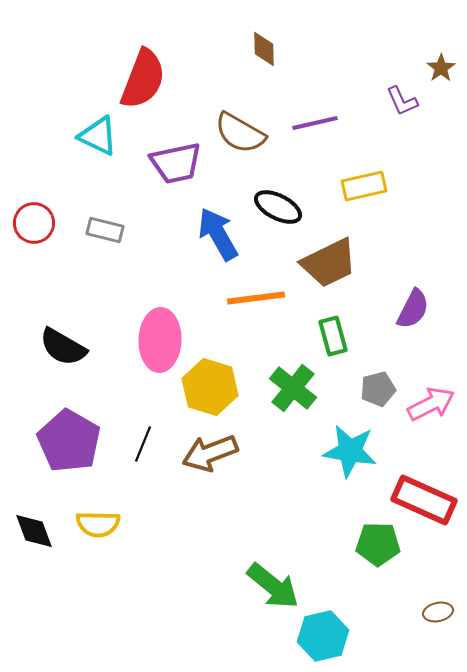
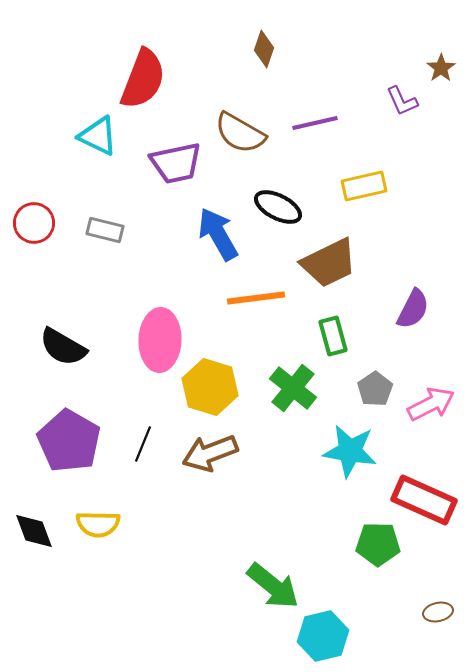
brown diamond: rotated 21 degrees clockwise
gray pentagon: moved 3 px left; rotated 20 degrees counterclockwise
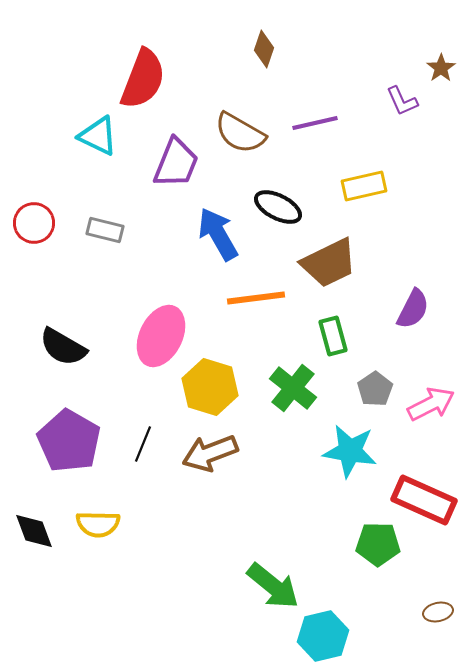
purple trapezoid: rotated 56 degrees counterclockwise
pink ellipse: moved 1 px right, 4 px up; rotated 24 degrees clockwise
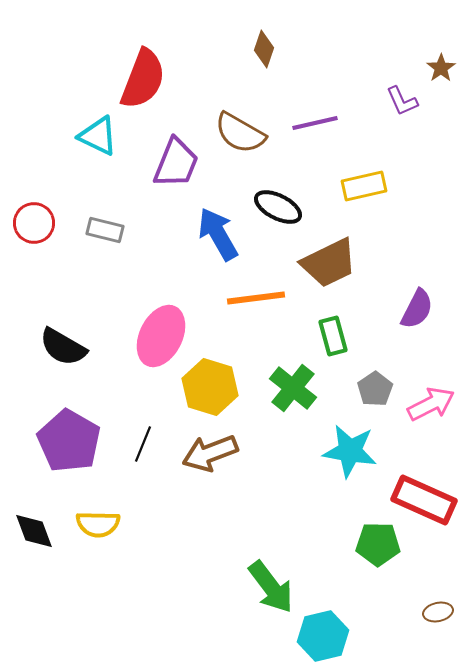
purple semicircle: moved 4 px right
green arrow: moved 2 px left, 1 px down; rotated 14 degrees clockwise
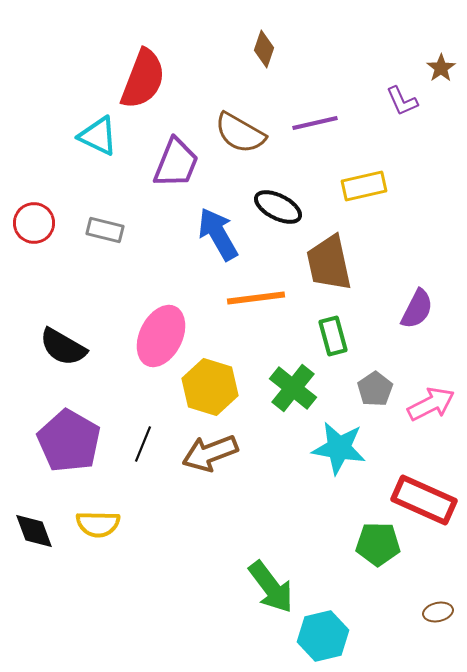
brown trapezoid: rotated 104 degrees clockwise
cyan star: moved 11 px left, 3 px up
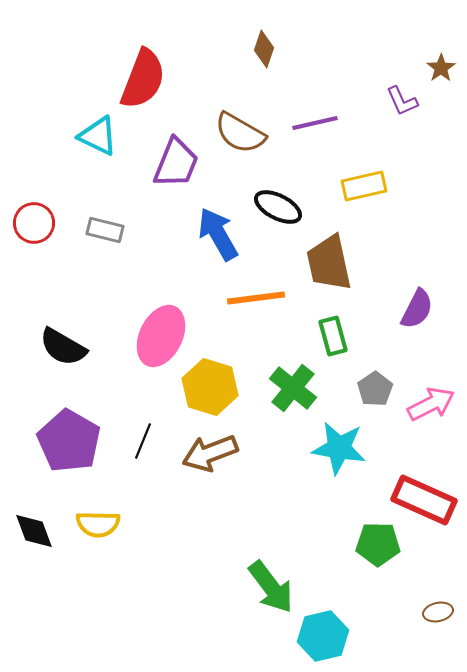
black line: moved 3 px up
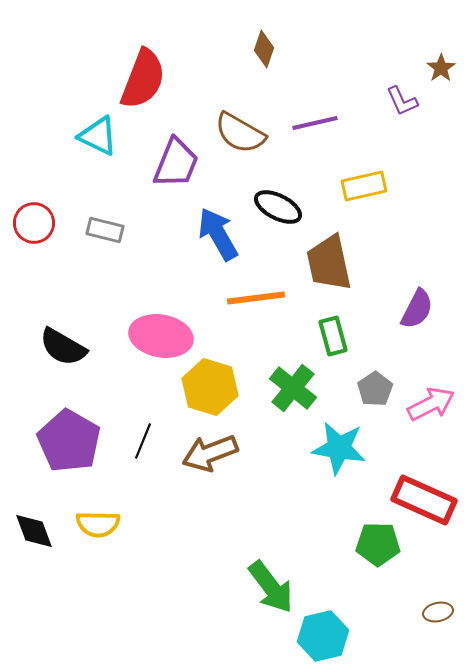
pink ellipse: rotated 74 degrees clockwise
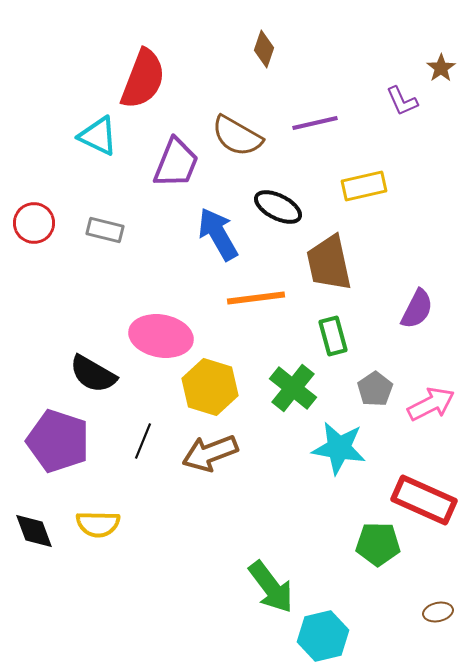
brown semicircle: moved 3 px left, 3 px down
black semicircle: moved 30 px right, 27 px down
purple pentagon: moved 11 px left; rotated 12 degrees counterclockwise
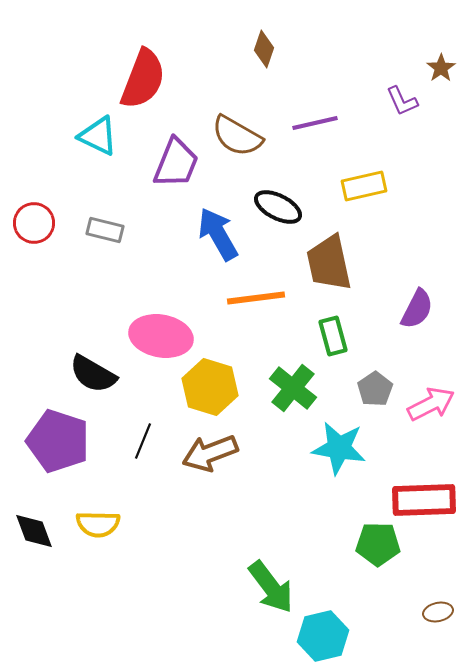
red rectangle: rotated 26 degrees counterclockwise
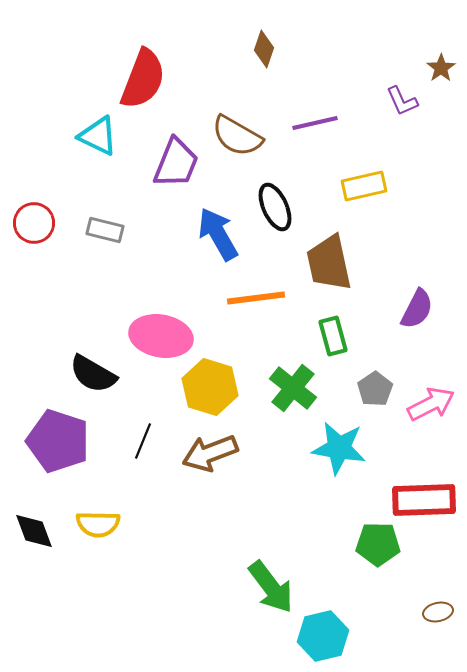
black ellipse: moved 3 px left; rotated 39 degrees clockwise
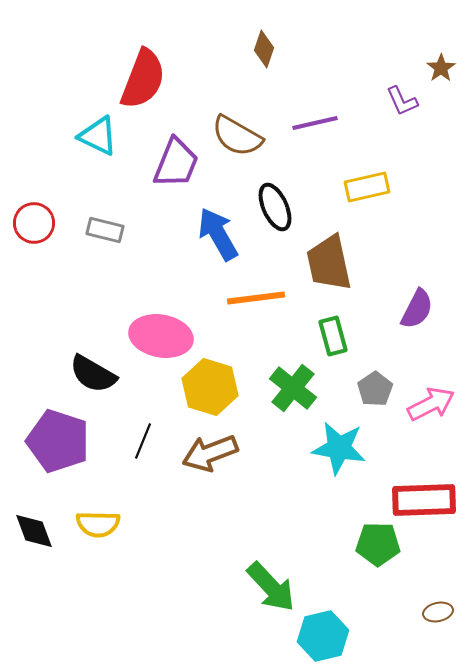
yellow rectangle: moved 3 px right, 1 px down
green arrow: rotated 6 degrees counterclockwise
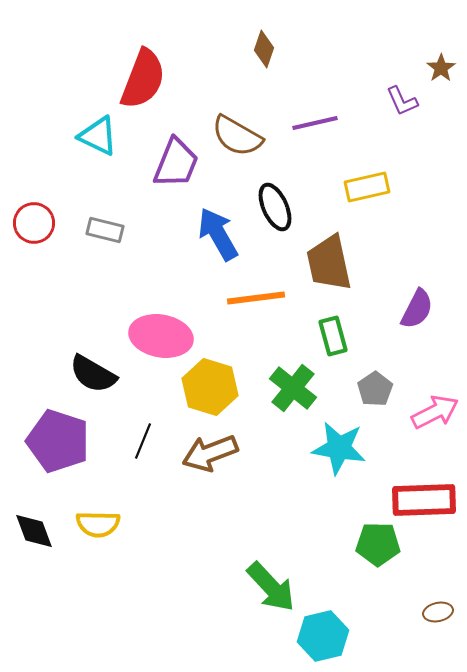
pink arrow: moved 4 px right, 8 px down
